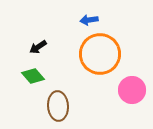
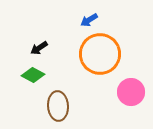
blue arrow: rotated 24 degrees counterclockwise
black arrow: moved 1 px right, 1 px down
green diamond: moved 1 px up; rotated 20 degrees counterclockwise
pink circle: moved 1 px left, 2 px down
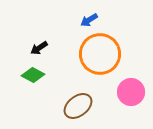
brown ellipse: moved 20 px right; rotated 56 degrees clockwise
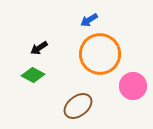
pink circle: moved 2 px right, 6 px up
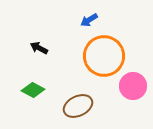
black arrow: rotated 60 degrees clockwise
orange circle: moved 4 px right, 2 px down
green diamond: moved 15 px down
brown ellipse: rotated 12 degrees clockwise
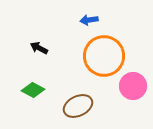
blue arrow: rotated 24 degrees clockwise
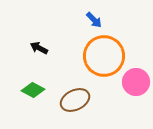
blue arrow: moved 5 px right; rotated 126 degrees counterclockwise
pink circle: moved 3 px right, 4 px up
brown ellipse: moved 3 px left, 6 px up
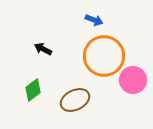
blue arrow: rotated 24 degrees counterclockwise
black arrow: moved 4 px right, 1 px down
pink circle: moved 3 px left, 2 px up
green diamond: rotated 65 degrees counterclockwise
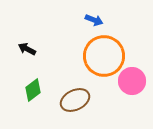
black arrow: moved 16 px left
pink circle: moved 1 px left, 1 px down
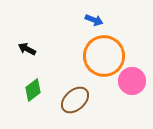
brown ellipse: rotated 16 degrees counterclockwise
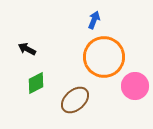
blue arrow: rotated 90 degrees counterclockwise
orange circle: moved 1 px down
pink circle: moved 3 px right, 5 px down
green diamond: moved 3 px right, 7 px up; rotated 10 degrees clockwise
